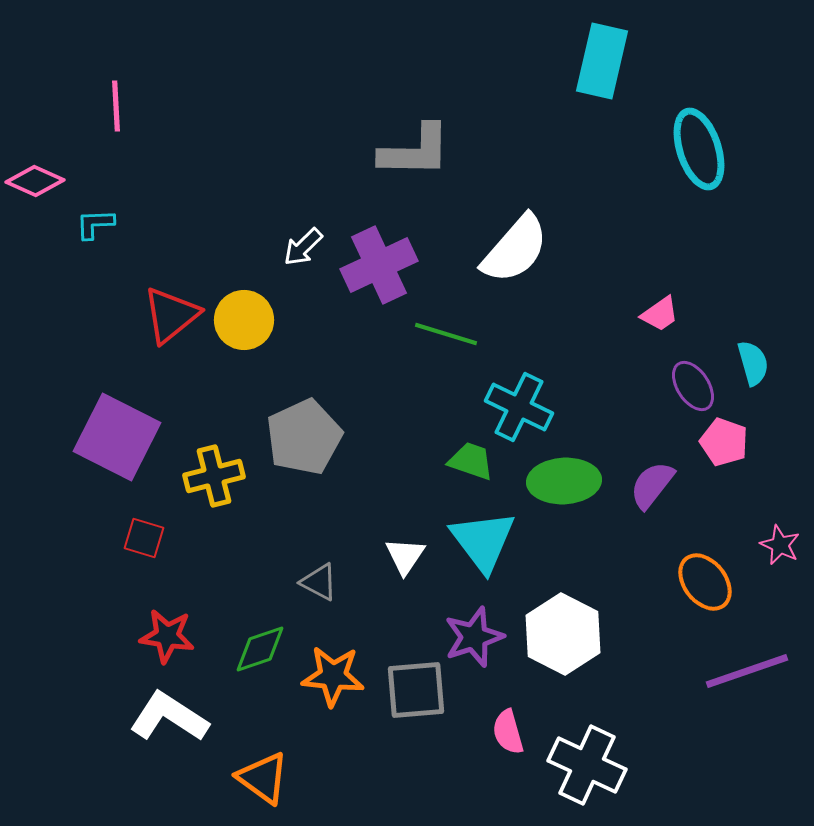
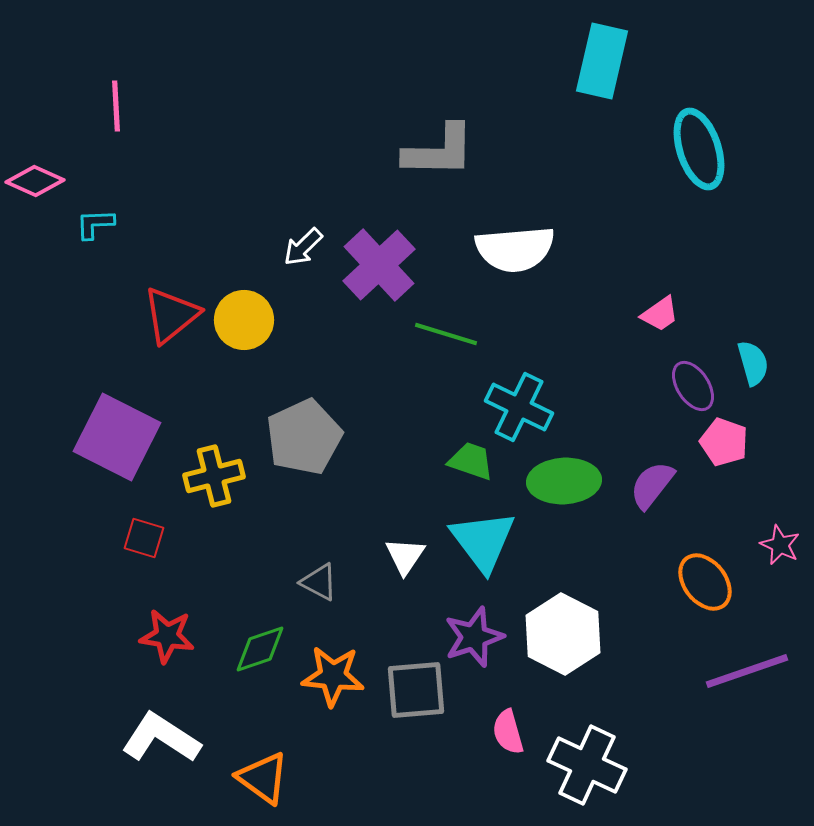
gray L-shape: moved 24 px right
white semicircle: rotated 44 degrees clockwise
purple cross: rotated 18 degrees counterclockwise
white L-shape: moved 8 px left, 21 px down
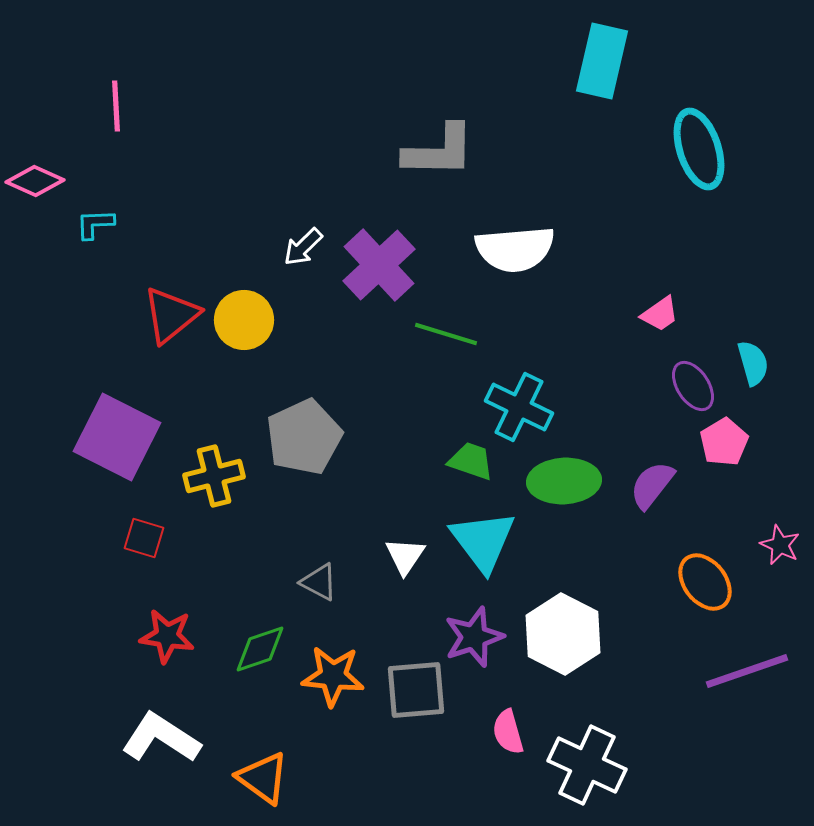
pink pentagon: rotated 21 degrees clockwise
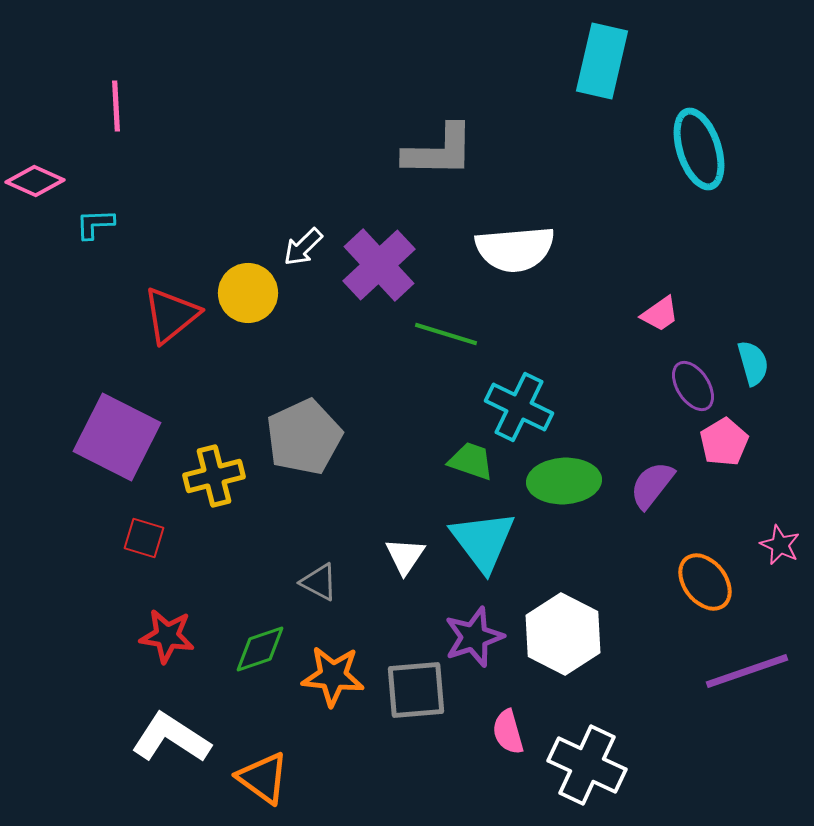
yellow circle: moved 4 px right, 27 px up
white L-shape: moved 10 px right
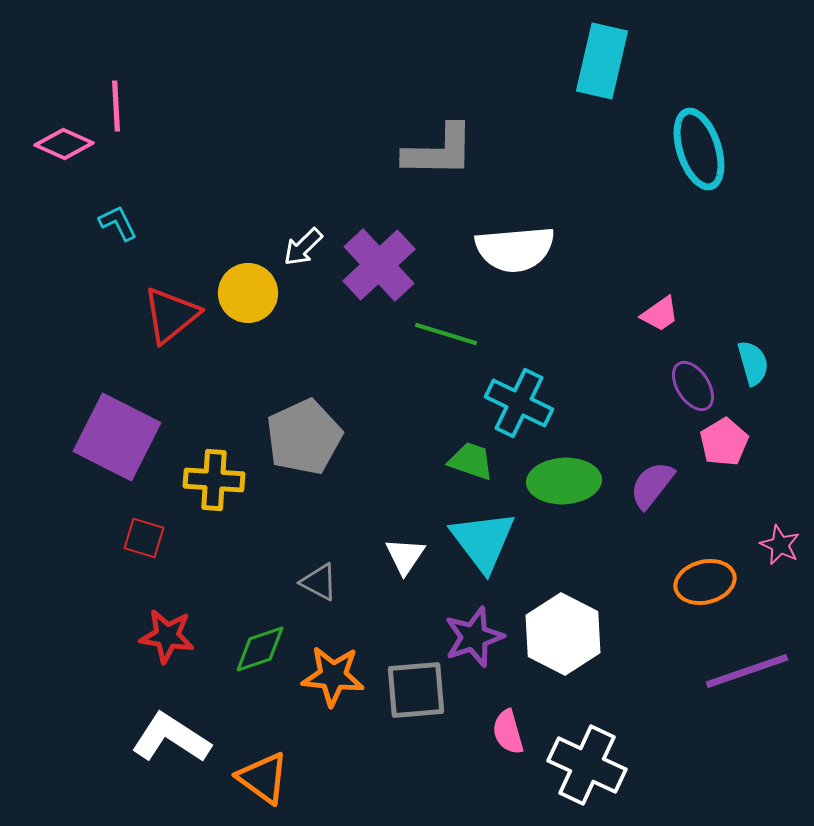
pink diamond: moved 29 px right, 37 px up
cyan L-shape: moved 23 px right, 1 px up; rotated 66 degrees clockwise
cyan cross: moved 4 px up
yellow cross: moved 4 px down; rotated 18 degrees clockwise
orange ellipse: rotated 66 degrees counterclockwise
